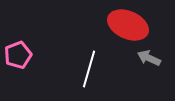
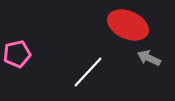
pink pentagon: moved 1 px left, 1 px up; rotated 8 degrees clockwise
white line: moved 1 px left, 3 px down; rotated 27 degrees clockwise
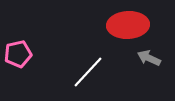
red ellipse: rotated 27 degrees counterclockwise
pink pentagon: moved 1 px right
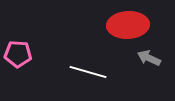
pink pentagon: rotated 16 degrees clockwise
white line: rotated 63 degrees clockwise
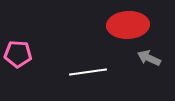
white line: rotated 24 degrees counterclockwise
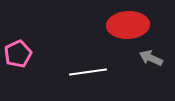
pink pentagon: rotated 28 degrees counterclockwise
gray arrow: moved 2 px right
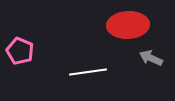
pink pentagon: moved 2 px right, 3 px up; rotated 24 degrees counterclockwise
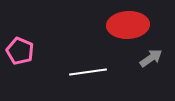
gray arrow: rotated 120 degrees clockwise
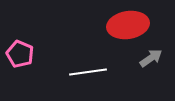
red ellipse: rotated 6 degrees counterclockwise
pink pentagon: moved 3 px down
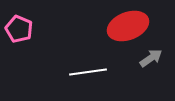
red ellipse: moved 1 px down; rotated 12 degrees counterclockwise
pink pentagon: moved 1 px left, 25 px up
